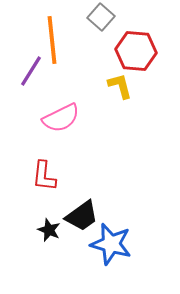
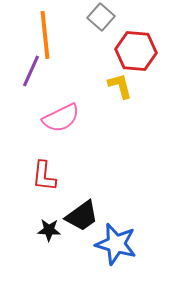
orange line: moved 7 px left, 5 px up
purple line: rotated 8 degrees counterclockwise
black star: rotated 20 degrees counterclockwise
blue star: moved 5 px right
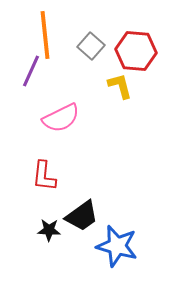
gray square: moved 10 px left, 29 px down
blue star: moved 1 px right, 2 px down
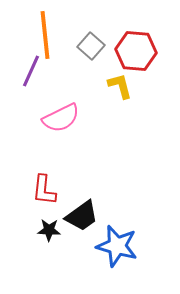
red L-shape: moved 14 px down
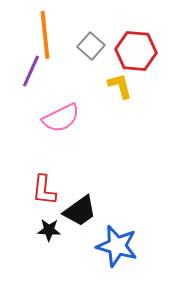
black trapezoid: moved 2 px left, 5 px up
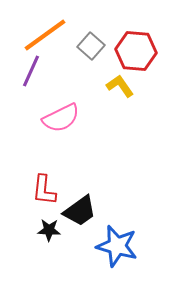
orange line: rotated 60 degrees clockwise
yellow L-shape: rotated 20 degrees counterclockwise
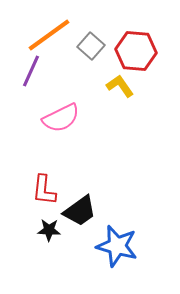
orange line: moved 4 px right
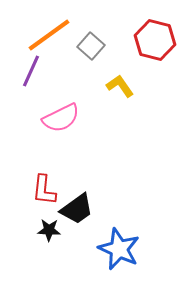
red hexagon: moved 19 px right, 11 px up; rotated 9 degrees clockwise
black trapezoid: moved 3 px left, 2 px up
blue star: moved 2 px right, 3 px down; rotated 9 degrees clockwise
